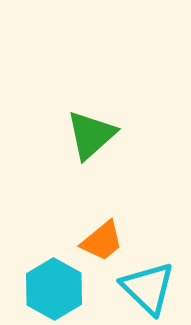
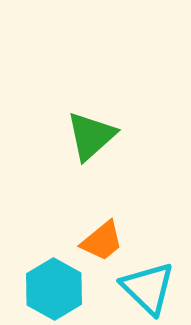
green triangle: moved 1 px down
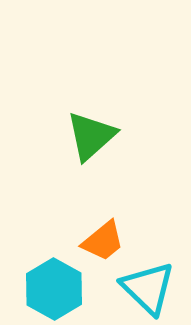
orange trapezoid: moved 1 px right
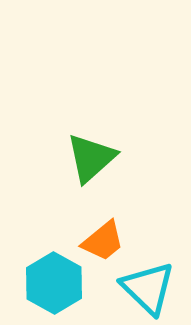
green triangle: moved 22 px down
cyan hexagon: moved 6 px up
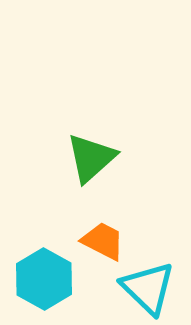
orange trapezoid: rotated 114 degrees counterclockwise
cyan hexagon: moved 10 px left, 4 px up
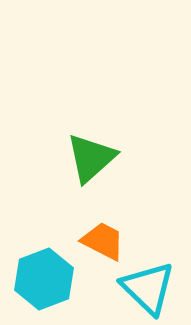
cyan hexagon: rotated 10 degrees clockwise
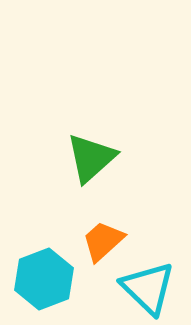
orange trapezoid: rotated 69 degrees counterclockwise
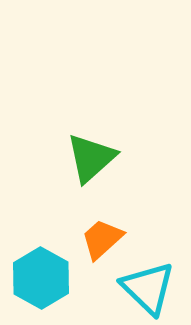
orange trapezoid: moved 1 px left, 2 px up
cyan hexagon: moved 3 px left, 1 px up; rotated 10 degrees counterclockwise
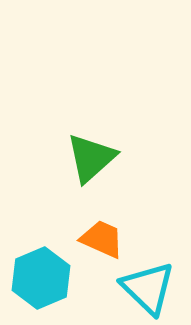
orange trapezoid: rotated 66 degrees clockwise
cyan hexagon: rotated 8 degrees clockwise
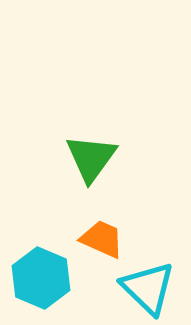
green triangle: rotated 12 degrees counterclockwise
cyan hexagon: rotated 14 degrees counterclockwise
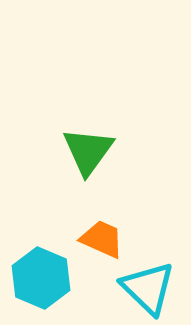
green triangle: moved 3 px left, 7 px up
